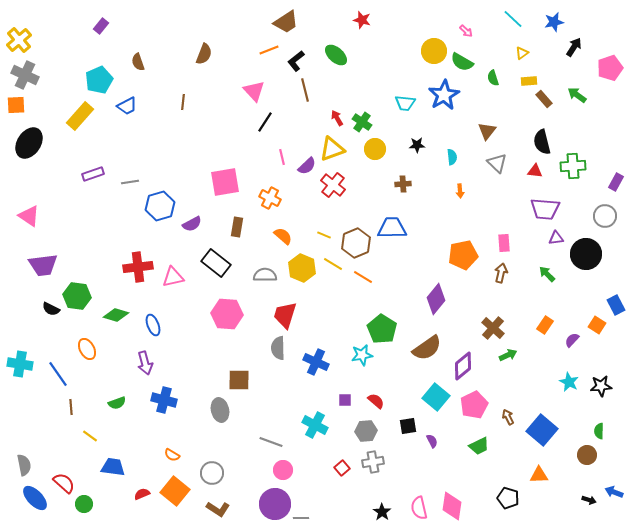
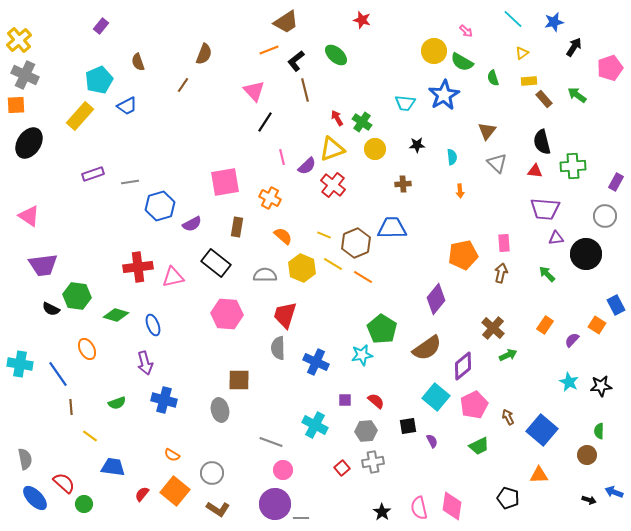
brown line at (183, 102): moved 17 px up; rotated 28 degrees clockwise
gray semicircle at (24, 465): moved 1 px right, 6 px up
red semicircle at (142, 494): rotated 28 degrees counterclockwise
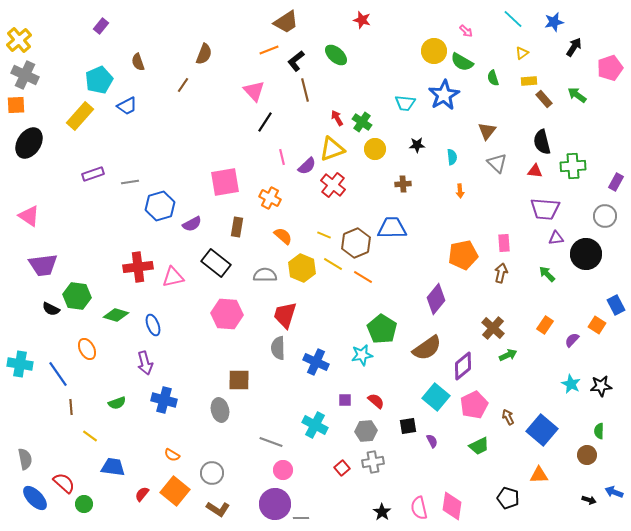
cyan star at (569, 382): moved 2 px right, 2 px down
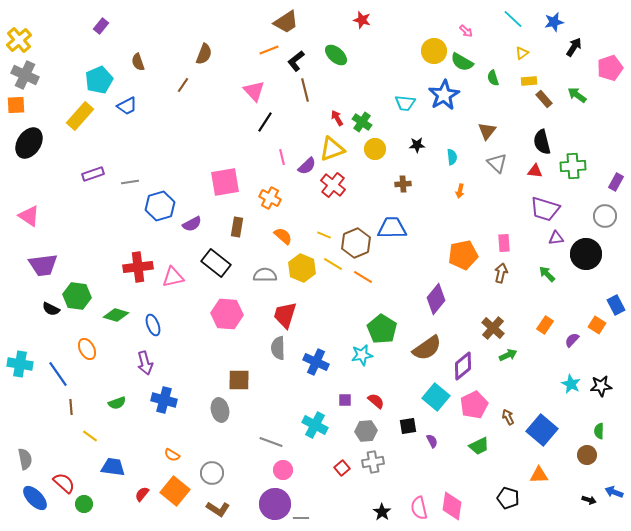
orange arrow at (460, 191): rotated 16 degrees clockwise
purple trapezoid at (545, 209): rotated 12 degrees clockwise
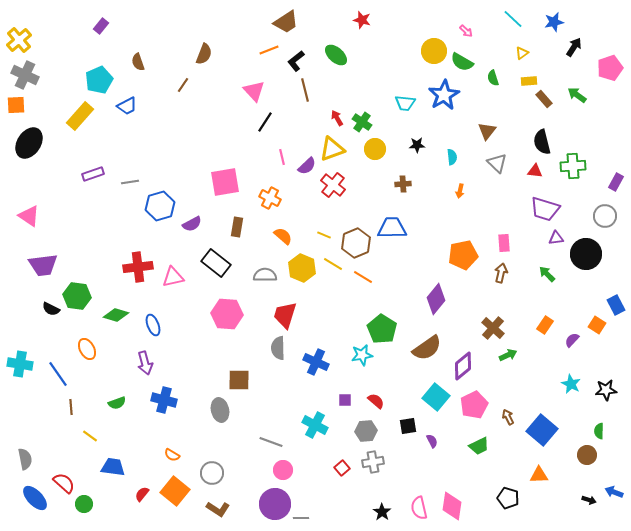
black star at (601, 386): moved 5 px right, 4 px down
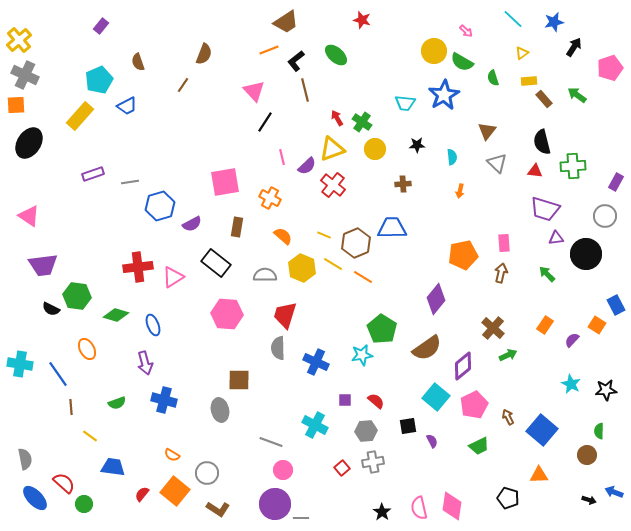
pink triangle at (173, 277): rotated 20 degrees counterclockwise
gray circle at (212, 473): moved 5 px left
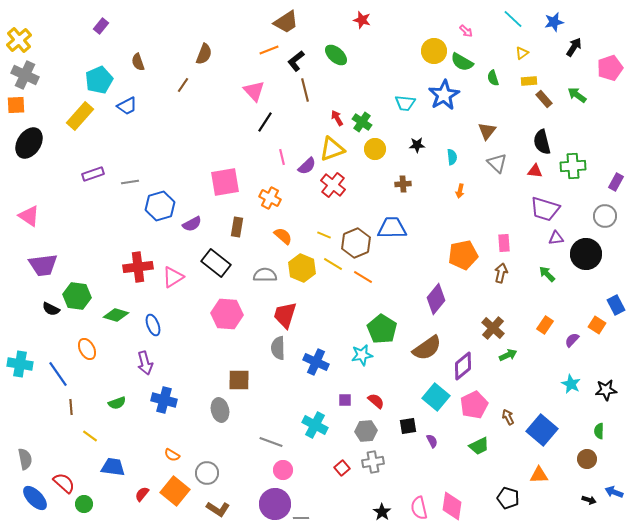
brown circle at (587, 455): moved 4 px down
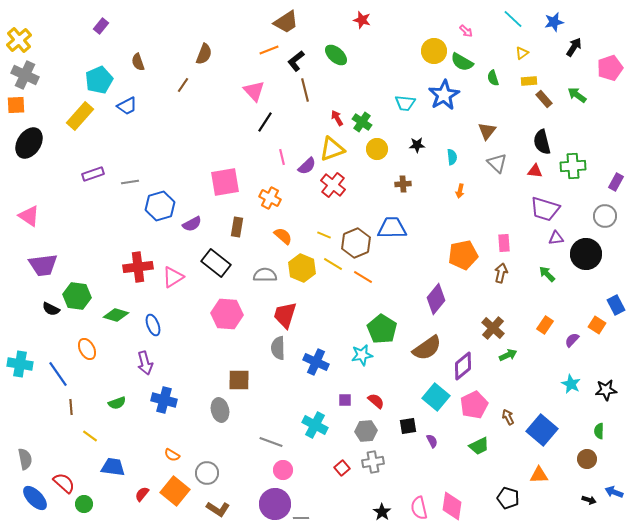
yellow circle at (375, 149): moved 2 px right
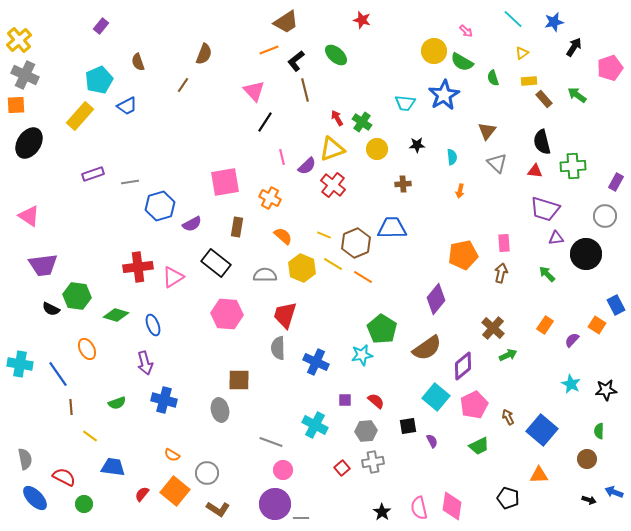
red semicircle at (64, 483): moved 6 px up; rotated 15 degrees counterclockwise
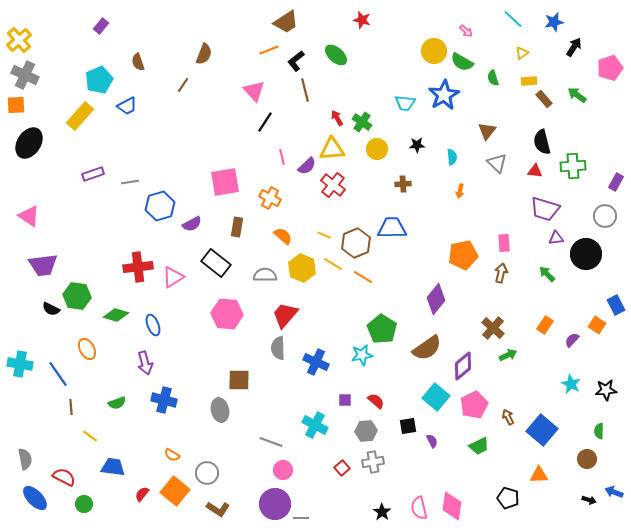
yellow triangle at (332, 149): rotated 16 degrees clockwise
red trapezoid at (285, 315): rotated 24 degrees clockwise
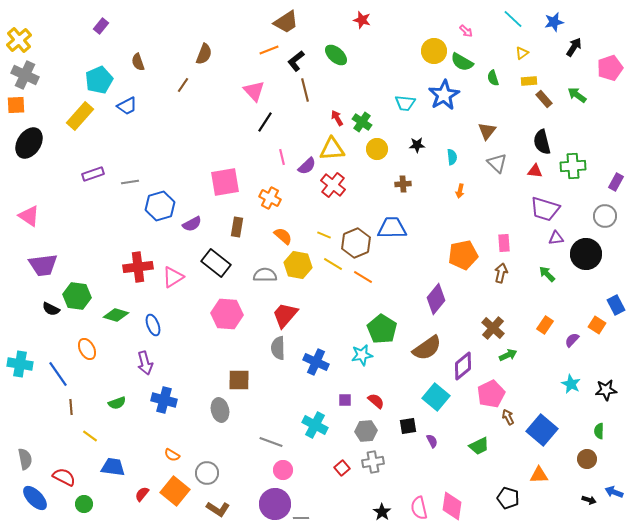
yellow hexagon at (302, 268): moved 4 px left, 3 px up; rotated 12 degrees counterclockwise
pink pentagon at (474, 405): moved 17 px right, 11 px up
